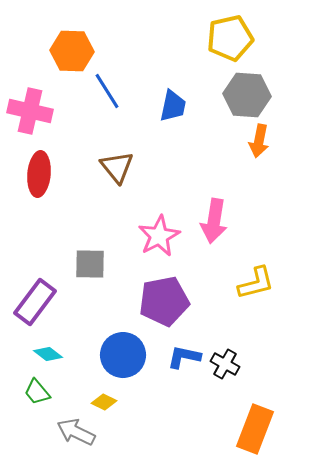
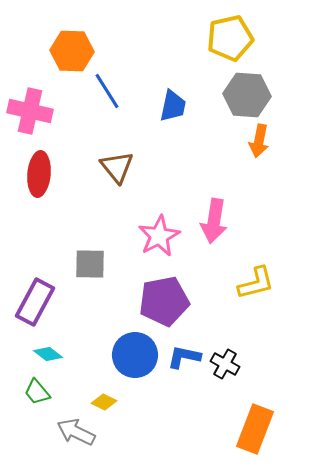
purple rectangle: rotated 9 degrees counterclockwise
blue circle: moved 12 px right
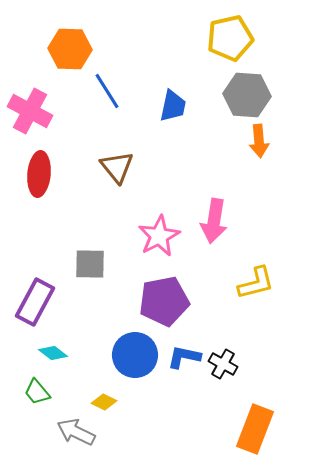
orange hexagon: moved 2 px left, 2 px up
pink cross: rotated 15 degrees clockwise
orange arrow: rotated 16 degrees counterclockwise
cyan diamond: moved 5 px right, 1 px up
black cross: moved 2 px left
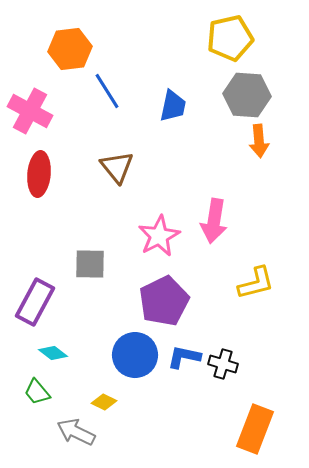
orange hexagon: rotated 9 degrees counterclockwise
purple pentagon: rotated 15 degrees counterclockwise
black cross: rotated 12 degrees counterclockwise
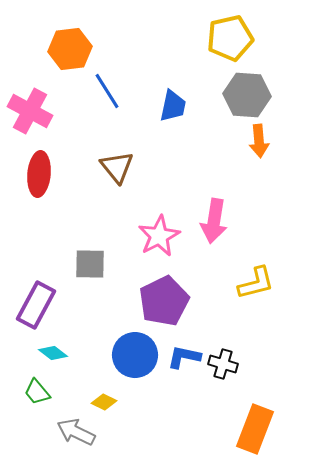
purple rectangle: moved 1 px right, 3 px down
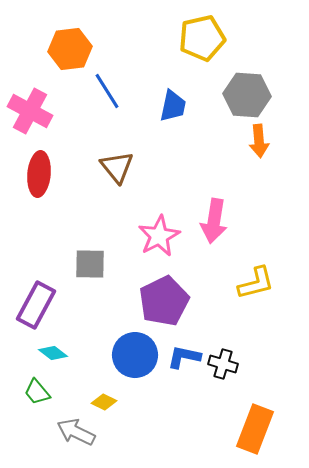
yellow pentagon: moved 28 px left
